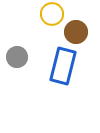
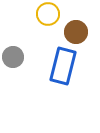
yellow circle: moved 4 px left
gray circle: moved 4 px left
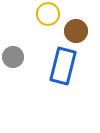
brown circle: moved 1 px up
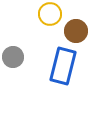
yellow circle: moved 2 px right
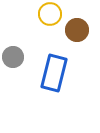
brown circle: moved 1 px right, 1 px up
blue rectangle: moved 9 px left, 7 px down
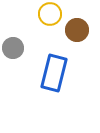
gray circle: moved 9 px up
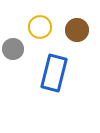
yellow circle: moved 10 px left, 13 px down
gray circle: moved 1 px down
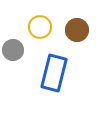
gray circle: moved 1 px down
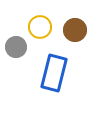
brown circle: moved 2 px left
gray circle: moved 3 px right, 3 px up
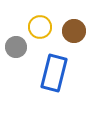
brown circle: moved 1 px left, 1 px down
